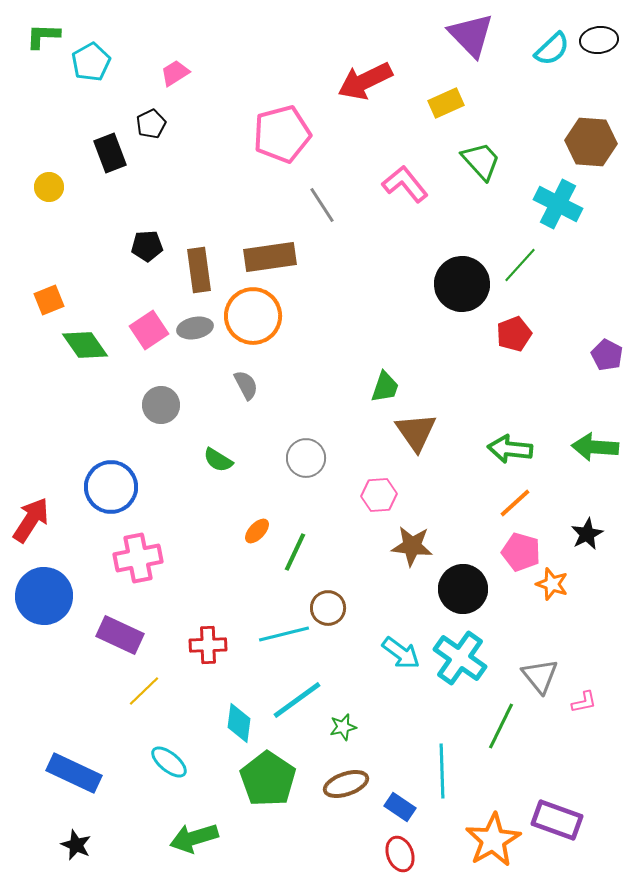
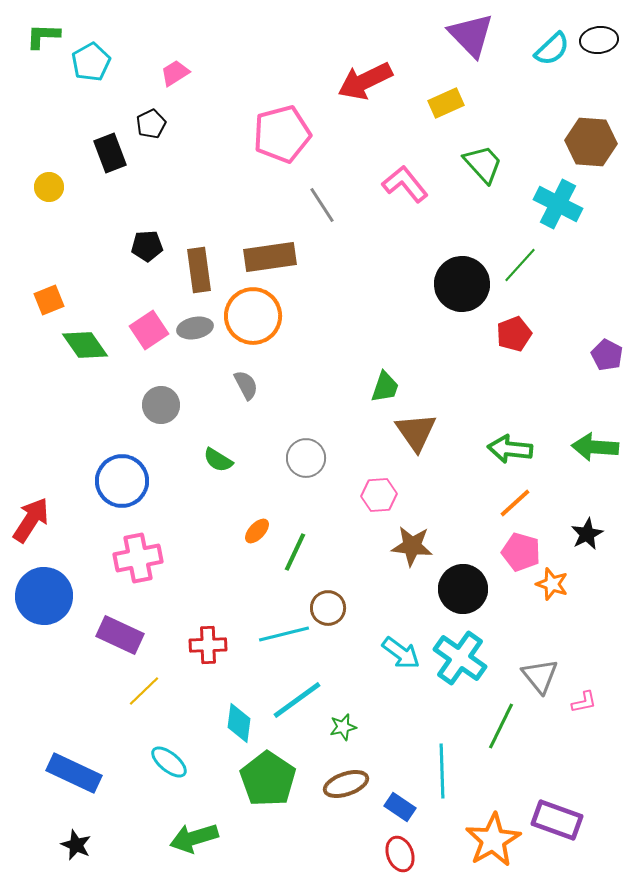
green trapezoid at (481, 161): moved 2 px right, 3 px down
blue circle at (111, 487): moved 11 px right, 6 px up
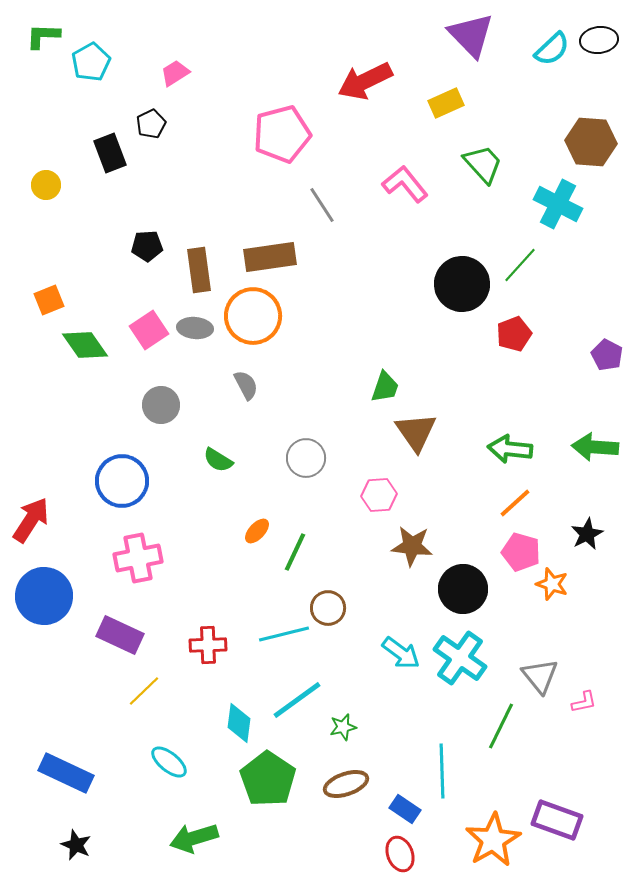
yellow circle at (49, 187): moved 3 px left, 2 px up
gray ellipse at (195, 328): rotated 16 degrees clockwise
blue rectangle at (74, 773): moved 8 px left
blue rectangle at (400, 807): moved 5 px right, 2 px down
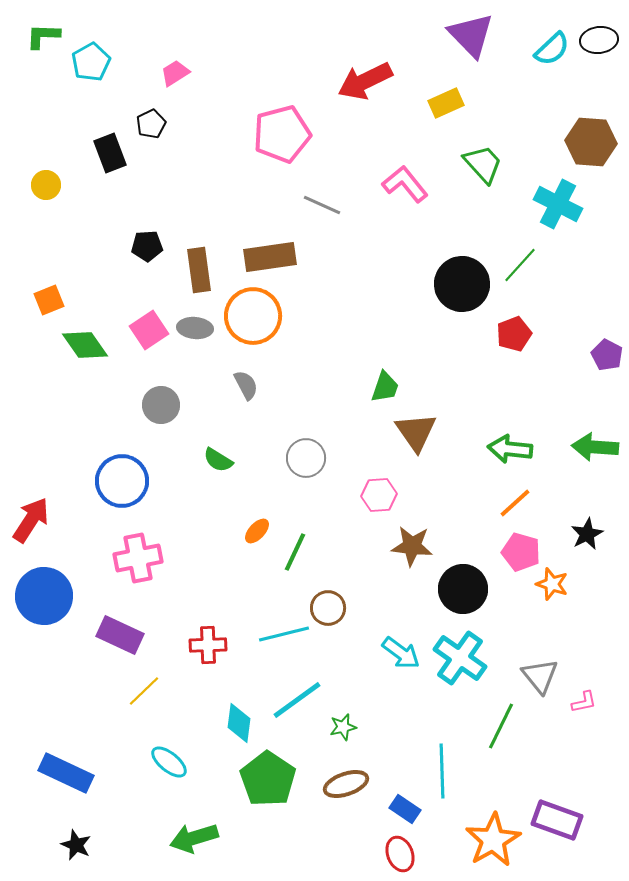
gray line at (322, 205): rotated 33 degrees counterclockwise
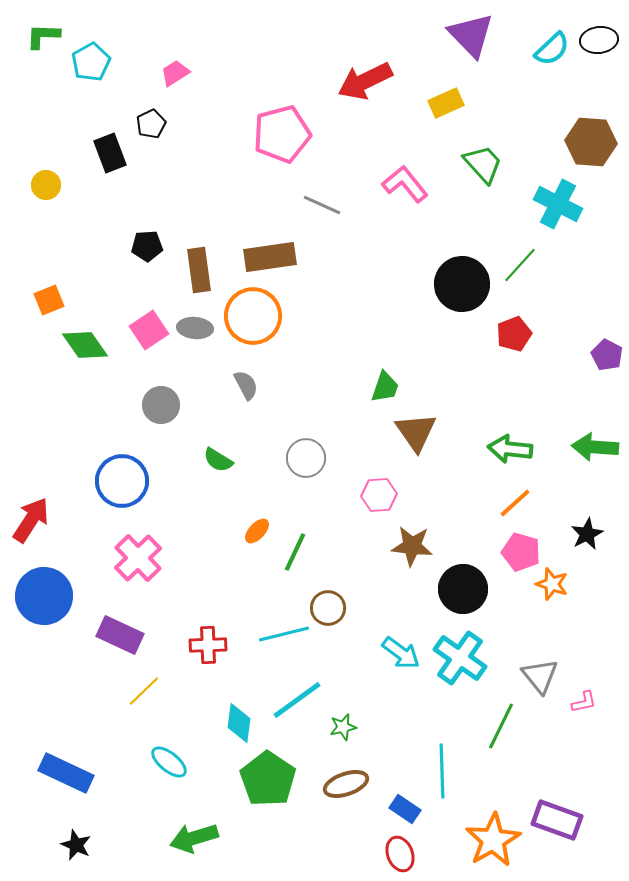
pink cross at (138, 558): rotated 33 degrees counterclockwise
